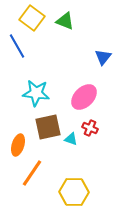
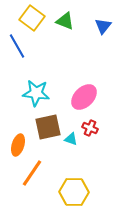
blue triangle: moved 31 px up
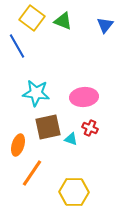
green triangle: moved 2 px left
blue triangle: moved 2 px right, 1 px up
pink ellipse: rotated 40 degrees clockwise
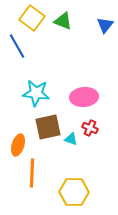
orange line: rotated 32 degrees counterclockwise
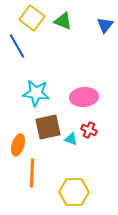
red cross: moved 1 px left, 2 px down
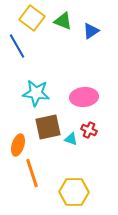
blue triangle: moved 14 px left, 6 px down; rotated 18 degrees clockwise
orange line: rotated 20 degrees counterclockwise
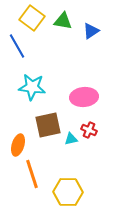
green triangle: rotated 12 degrees counterclockwise
cyan star: moved 4 px left, 6 px up
brown square: moved 2 px up
cyan triangle: rotated 32 degrees counterclockwise
orange line: moved 1 px down
yellow hexagon: moved 6 px left
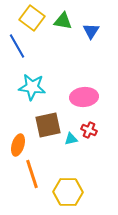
blue triangle: rotated 24 degrees counterclockwise
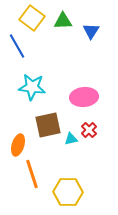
green triangle: rotated 12 degrees counterclockwise
red cross: rotated 21 degrees clockwise
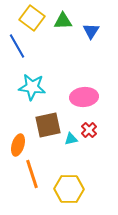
yellow hexagon: moved 1 px right, 3 px up
